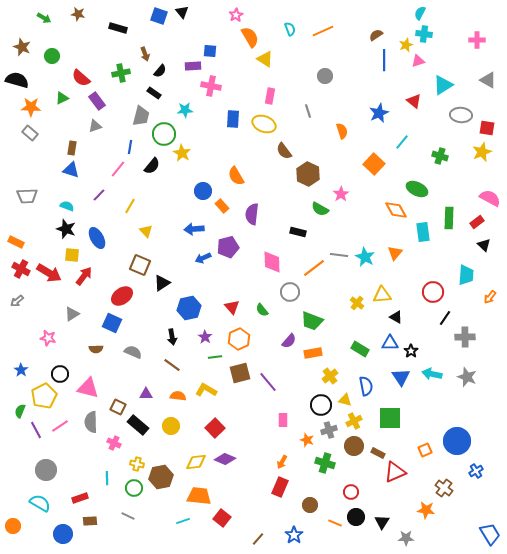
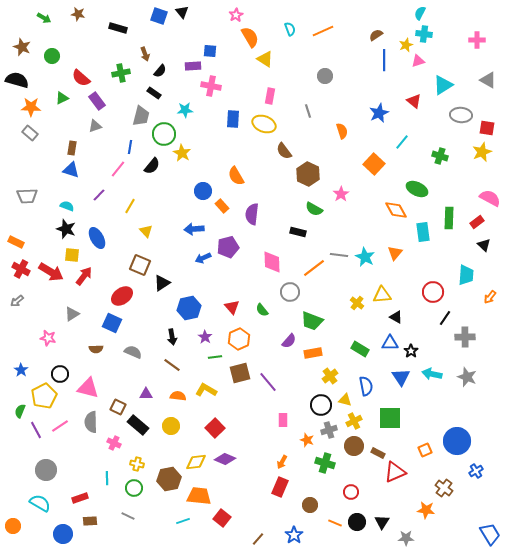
green semicircle at (320, 209): moved 6 px left
red arrow at (49, 273): moved 2 px right, 1 px up
brown hexagon at (161, 477): moved 8 px right, 2 px down
black circle at (356, 517): moved 1 px right, 5 px down
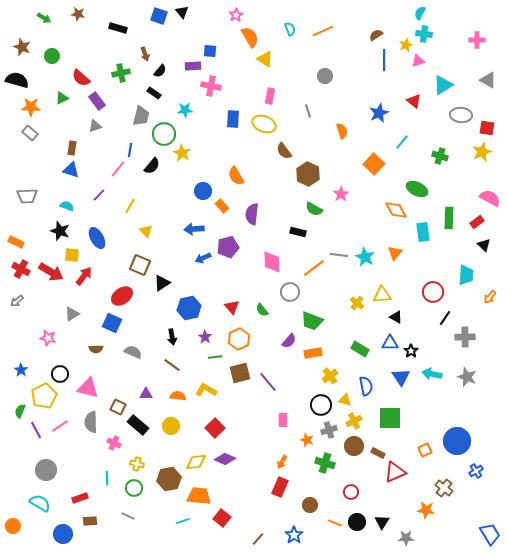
blue line at (130, 147): moved 3 px down
black star at (66, 229): moved 6 px left, 2 px down
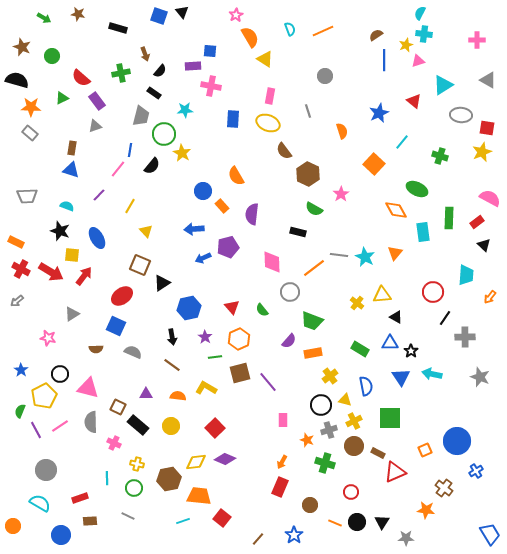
yellow ellipse at (264, 124): moved 4 px right, 1 px up
blue square at (112, 323): moved 4 px right, 3 px down
gray star at (467, 377): moved 13 px right
yellow L-shape at (206, 390): moved 2 px up
blue circle at (63, 534): moved 2 px left, 1 px down
